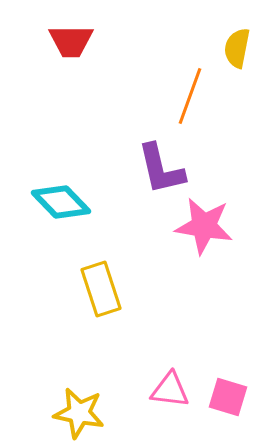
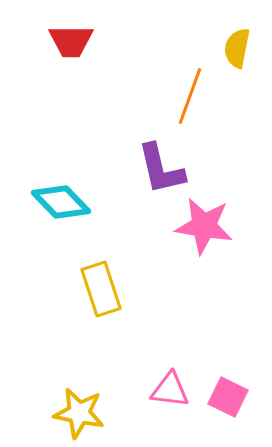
pink square: rotated 9 degrees clockwise
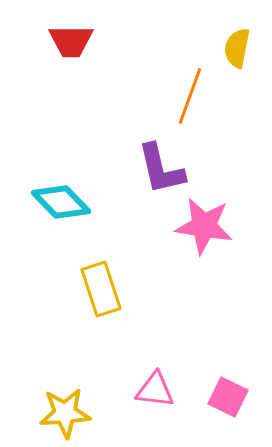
pink triangle: moved 15 px left
yellow star: moved 14 px left; rotated 15 degrees counterclockwise
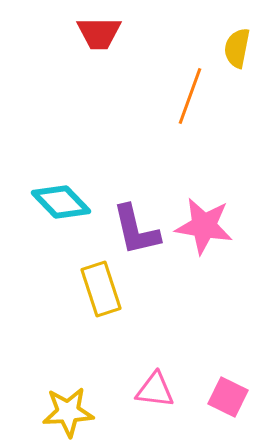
red trapezoid: moved 28 px right, 8 px up
purple L-shape: moved 25 px left, 61 px down
yellow star: moved 3 px right, 1 px up
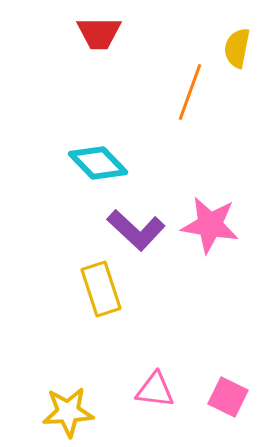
orange line: moved 4 px up
cyan diamond: moved 37 px right, 39 px up
pink star: moved 6 px right, 1 px up
purple L-shape: rotated 34 degrees counterclockwise
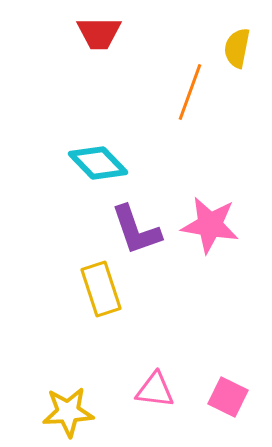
purple L-shape: rotated 28 degrees clockwise
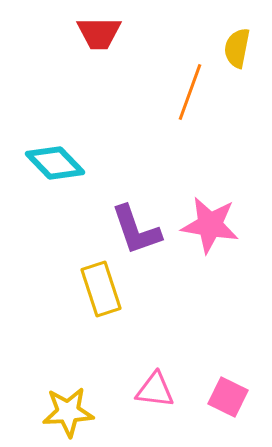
cyan diamond: moved 43 px left
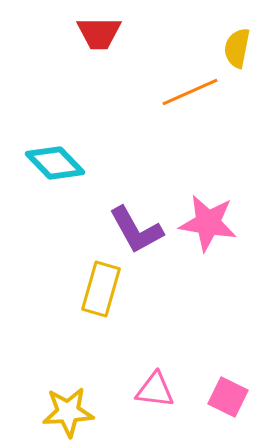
orange line: rotated 46 degrees clockwise
pink star: moved 2 px left, 2 px up
purple L-shape: rotated 10 degrees counterclockwise
yellow rectangle: rotated 34 degrees clockwise
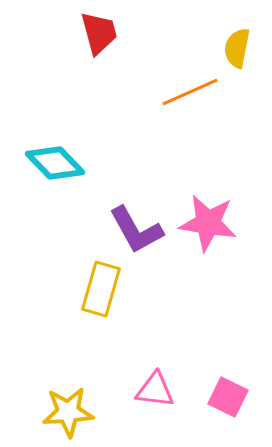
red trapezoid: rotated 105 degrees counterclockwise
